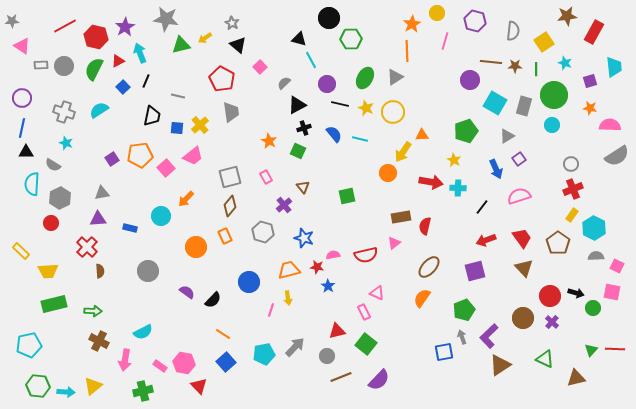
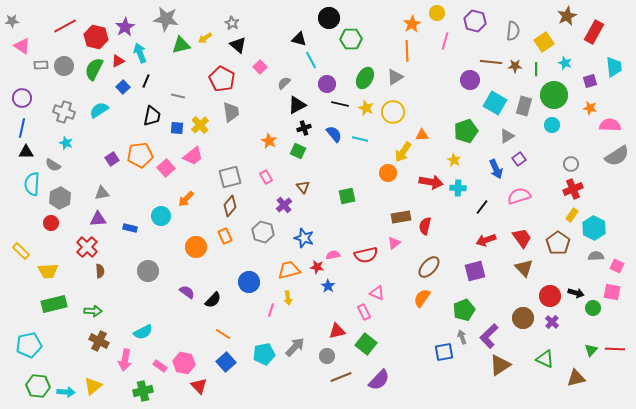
brown star at (567, 16): rotated 18 degrees counterclockwise
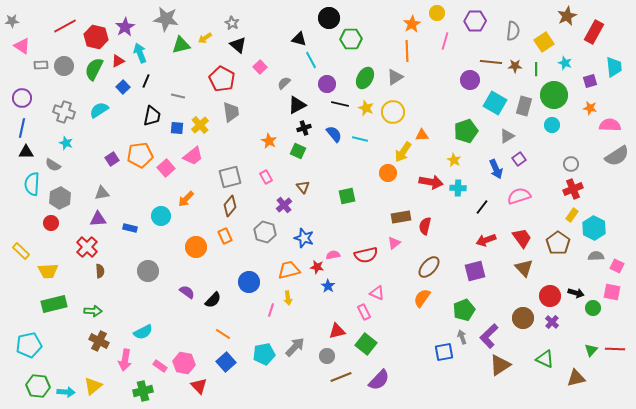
purple hexagon at (475, 21): rotated 15 degrees counterclockwise
gray hexagon at (263, 232): moved 2 px right
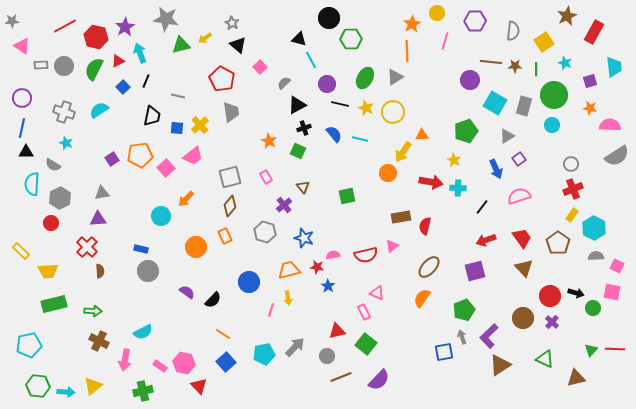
blue rectangle at (130, 228): moved 11 px right, 21 px down
pink triangle at (394, 243): moved 2 px left, 3 px down
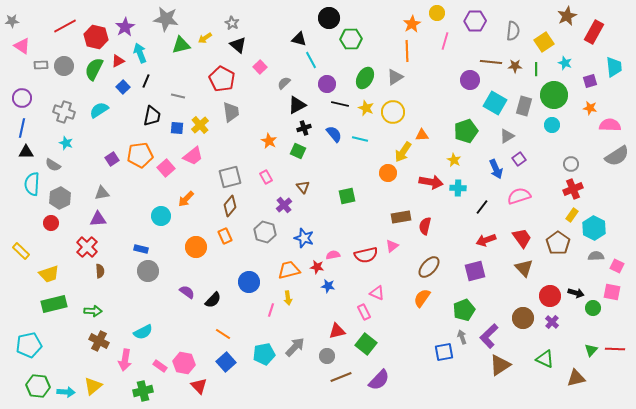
yellow trapezoid at (48, 271): moved 1 px right, 3 px down; rotated 15 degrees counterclockwise
blue star at (328, 286): rotated 24 degrees counterclockwise
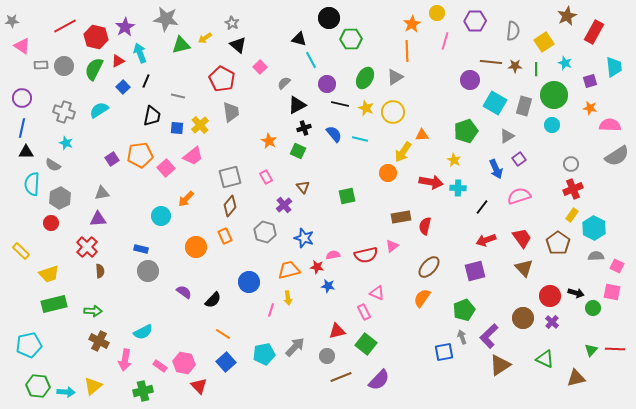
purple semicircle at (187, 292): moved 3 px left
